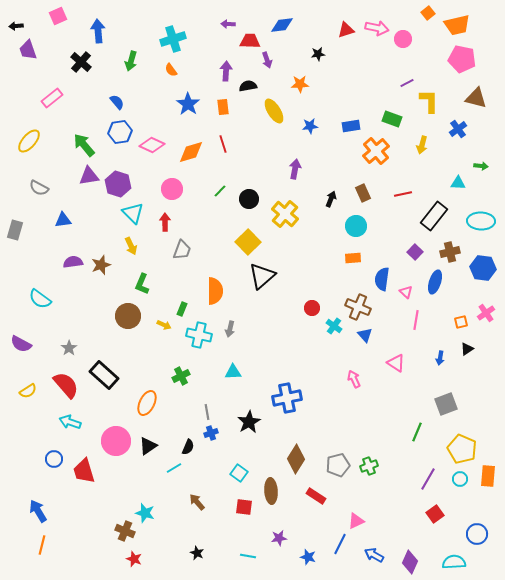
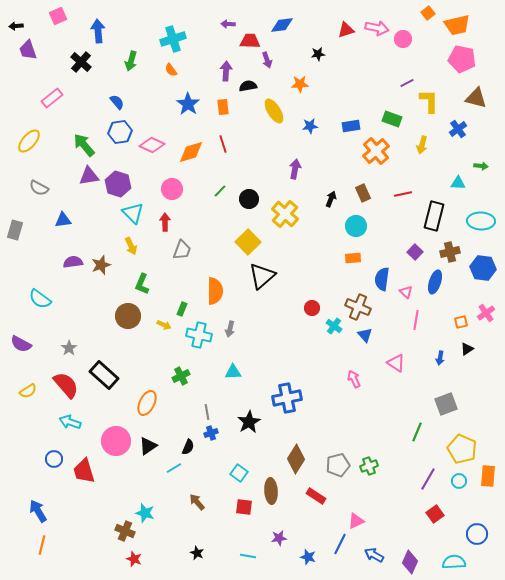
black rectangle at (434, 216): rotated 24 degrees counterclockwise
cyan circle at (460, 479): moved 1 px left, 2 px down
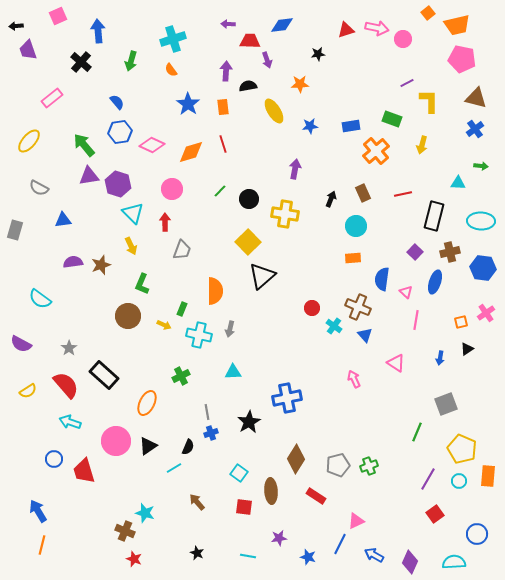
blue cross at (458, 129): moved 17 px right
yellow cross at (285, 214): rotated 32 degrees counterclockwise
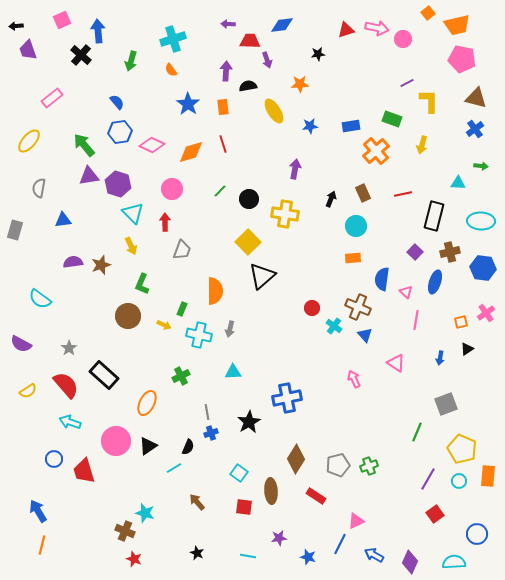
pink square at (58, 16): moved 4 px right, 4 px down
black cross at (81, 62): moved 7 px up
gray semicircle at (39, 188): rotated 72 degrees clockwise
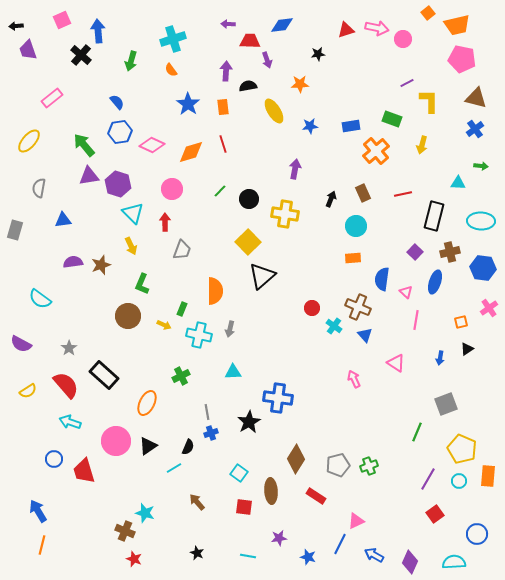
pink cross at (486, 313): moved 3 px right, 5 px up
blue cross at (287, 398): moved 9 px left; rotated 20 degrees clockwise
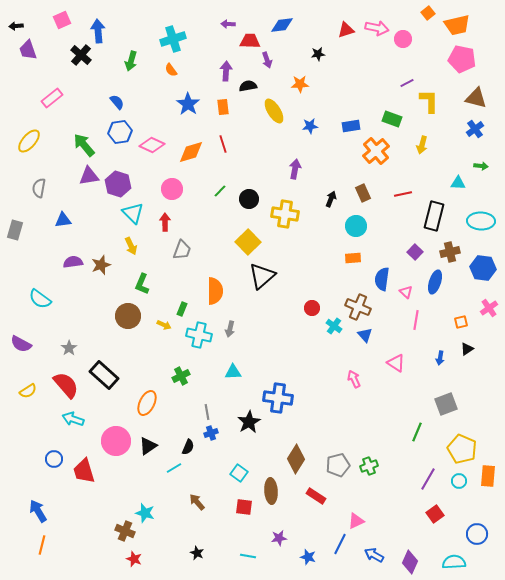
cyan arrow at (70, 422): moved 3 px right, 3 px up
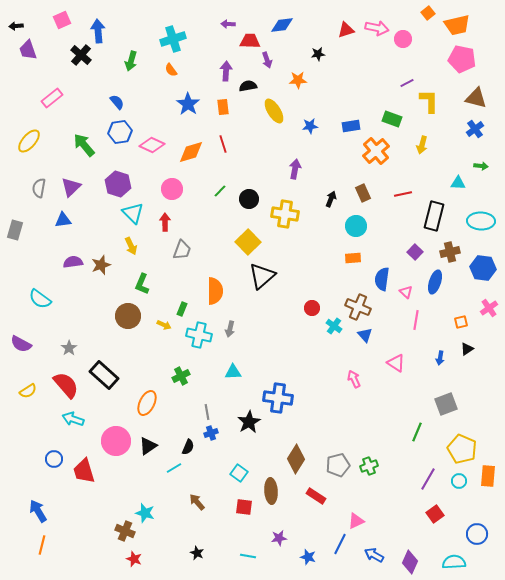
orange star at (300, 84): moved 2 px left, 4 px up
purple triangle at (89, 176): moved 18 px left, 11 px down; rotated 35 degrees counterclockwise
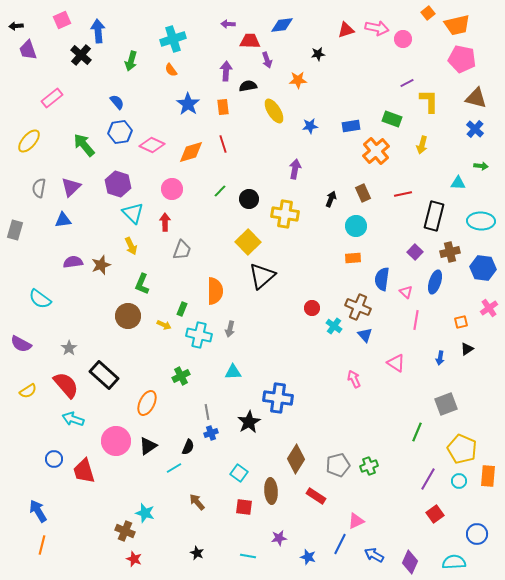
blue cross at (475, 129): rotated 12 degrees counterclockwise
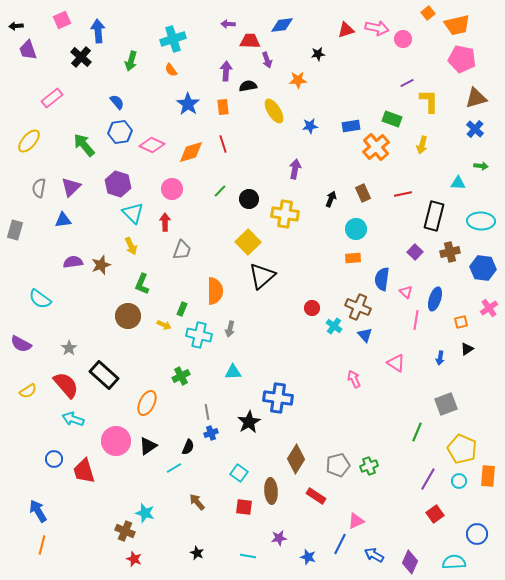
black cross at (81, 55): moved 2 px down
brown triangle at (476, 98): rotated 30 degrees counterclockwise
orange cross at (376, 151): moved 4 px up
cyan circle at (356, 226): moved 3 px down
blue ellipse at (435, 282): moved 17 px down
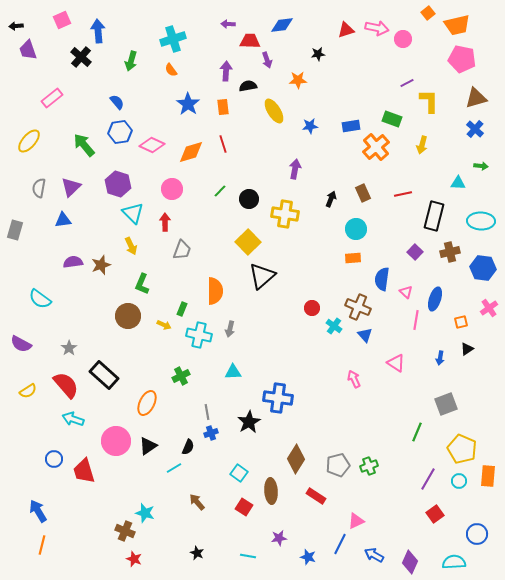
red square at (244, 507): rotated 24 degrees clockwise
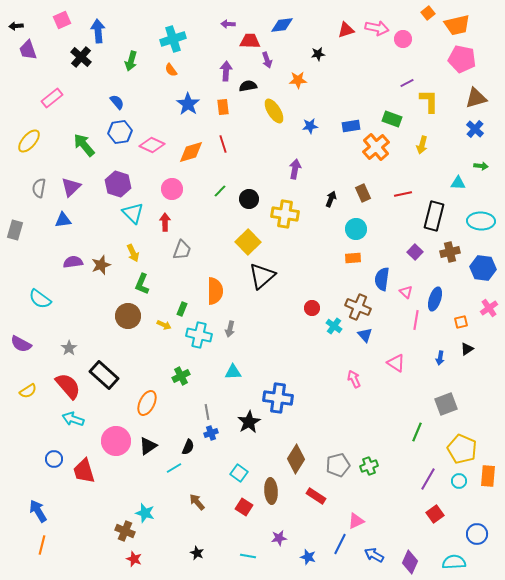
yellow arrow at (131, 246): moved 2 px right, 7 px down
red semicircle at (66, 385): moved 2 px right, 1 px down
